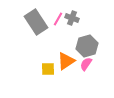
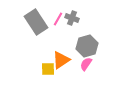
orange triangle: moved 5 px left, 1 px up
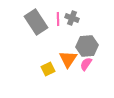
pink line: rotated 32 degrees counterclockwise
gray hexagon: rotated 10 degrees clockwise
orange triangle: moved 7 px right, 1 px up; rotated 24 degrees counterclockwise
yellow square: rotated 24 degrees counterclockwise
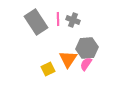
gray cross: moved 1 px right, 2 px down
gray hexagon: moved 2 px down
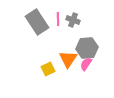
gray rectangle: moved 1 px right
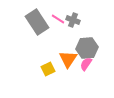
pink line: rotated 56 degrees counterclockwise
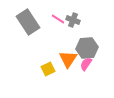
gray rectangle: moved 9 px left
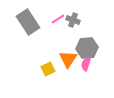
pink line: rotated 64 degrees counterclockwise
pink semicircle: rotated 16 degrees counterclockwise
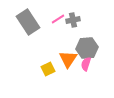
gray cross: rotated 32 degrees counterclockwise
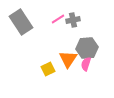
gray rectangle: moved 7 px left
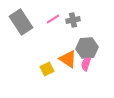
pink line: moved 5 px left
orange triangle: rotated 30 degrees counterclockwise
yellow square: moved 1 px left
